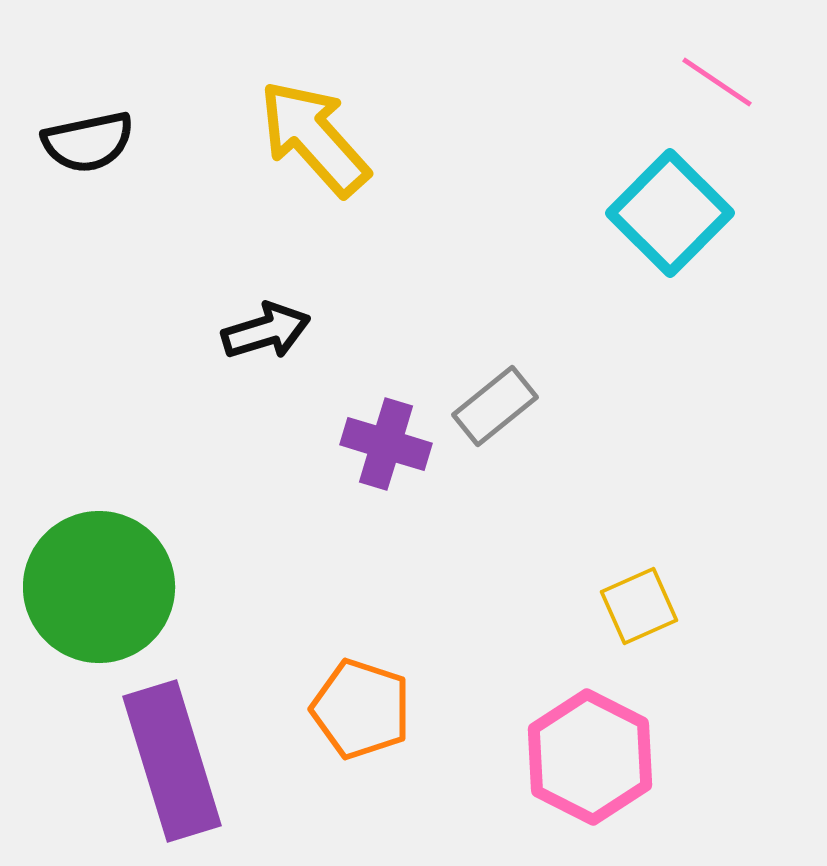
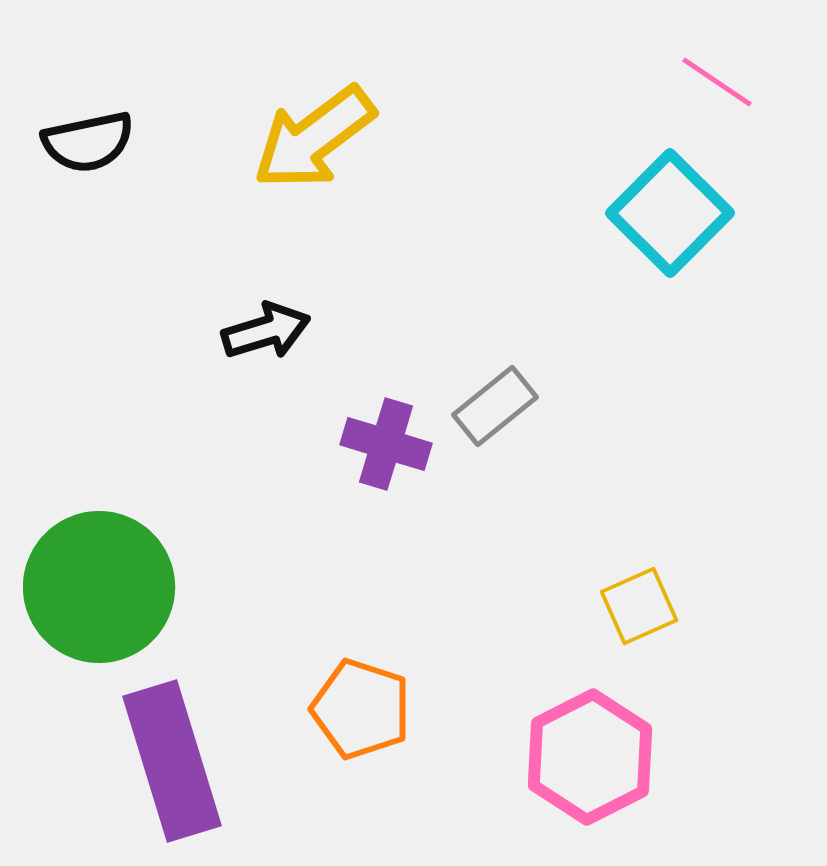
yellow arrow: rotated 85 degrees counterclockwise
pink hexagon: rotated 6 degrees clockwise
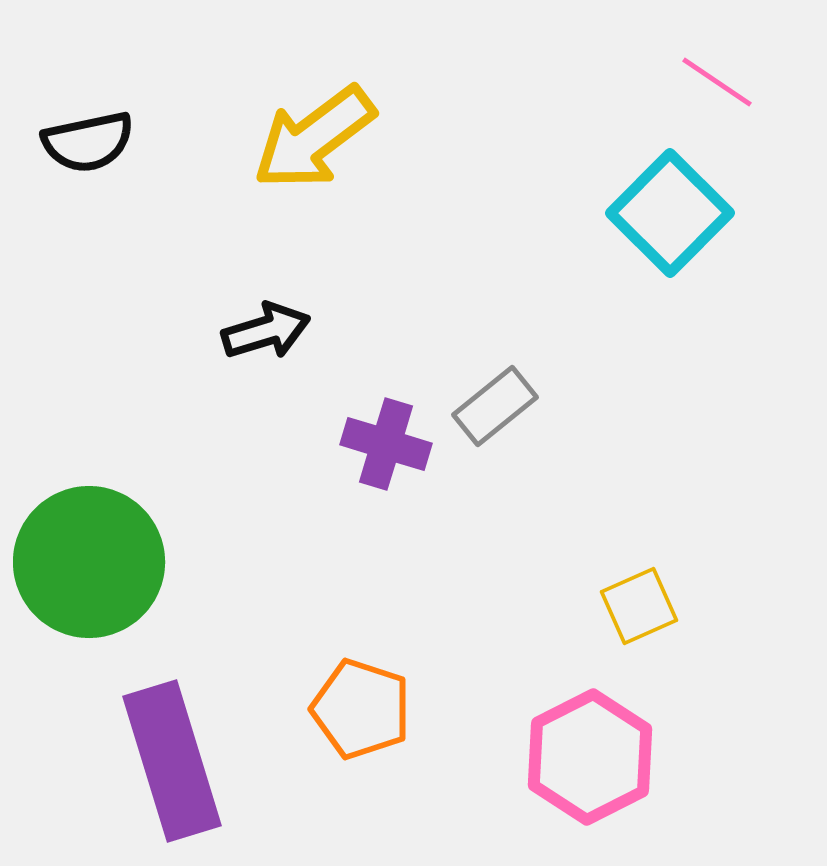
green circle: moved 10 px left, 25 px up
